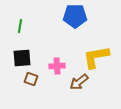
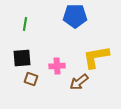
green line: moved 5 px right, 2 px up
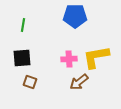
green line: moved 2 px left, 1 px down
pink cross: moved 12 px right, 7 px up
brown square: moved 1 px left, 3 px down
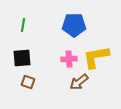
blue pentagon: moved 1 px left, 9 px down
brown square: moved 2 px left
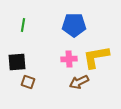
black square: moved 5 px left, 4 px down
brown arrow: rotated 12 degrees clockwise
